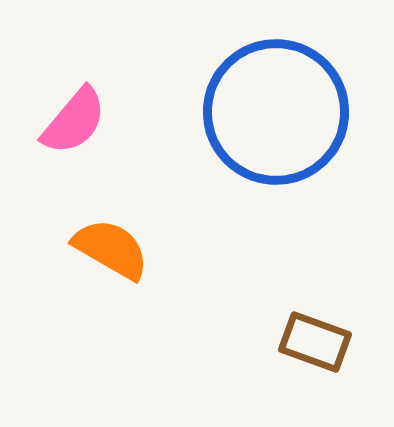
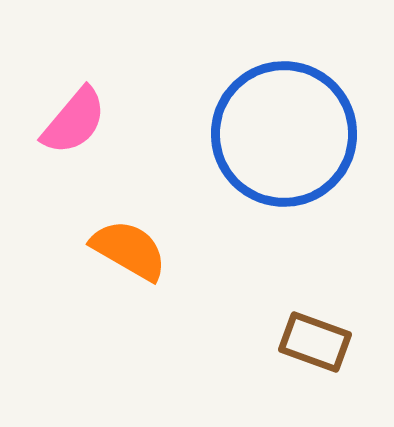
blue circle: moved 8 px right, 22 px down
orange semicircle: moved 18 px right, 1 px down
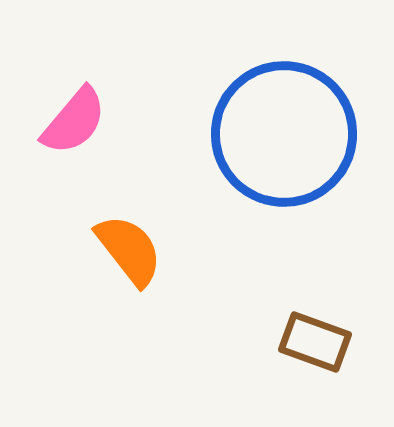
orange semicircle: rotated 22 degrees clockwise
